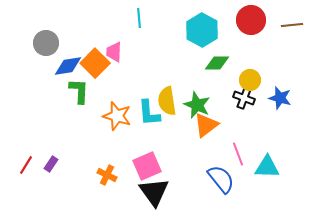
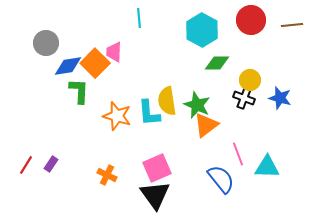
pink square: moved 10 px right, 2 px down
black triangle: moved 1 px right, 3 px down
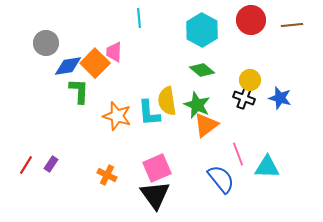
green diamond: moved 15 px left, 7 px down; rotated 40 degrees clockwise
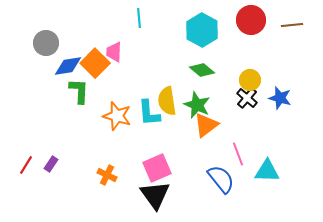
black cross: moved 3 px right; rotated 20 degrees clockwise
cyan triangle: moved 4 px down
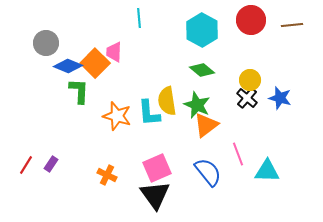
blue diamond: rotated 32 degrees clockwise
blue semicircle: moved 13 px left, 7 px up
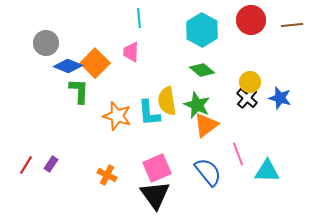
pink trapezoid: moved 17 px right
yellow circle: moved 2 px down
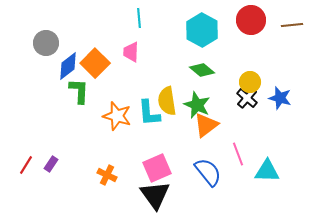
blue diamond: rotated 60 degrees counterclockwise
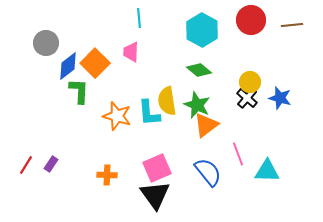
green diamond: moved 3 px left
orange cross: rotated 24 degrees counterclockwise
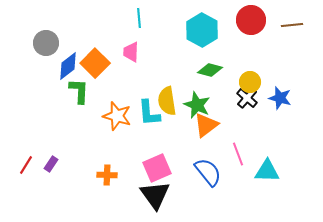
green diamond: moved 11 px right; rotated 25 degrees counterclockwise
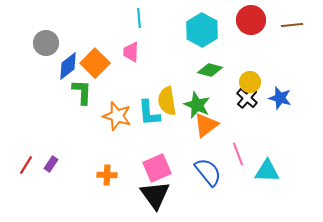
green L-shape: moved 3 px right, 1 px down
